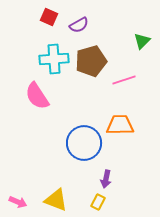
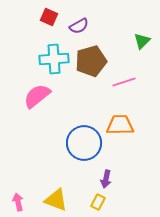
purple semicircle: moved 1 px down
pink line: moved 2 px down
pink semicircle: rotated 84 degrees clockwise
pink arrow: rotated 126 degrees counterclockwise
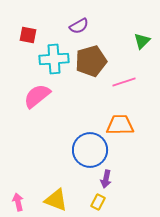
red square: moved 21 px left, 18 px down; rotated 12 degrees counterclockwise
blue circle: moved 6 px right, 7 px down
